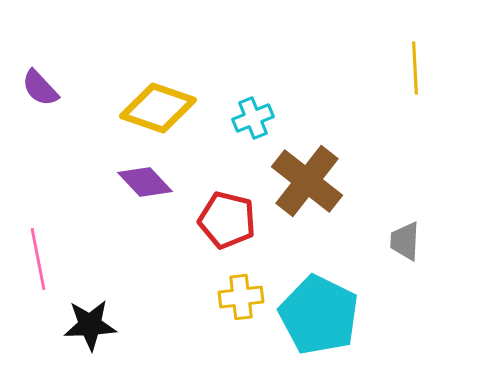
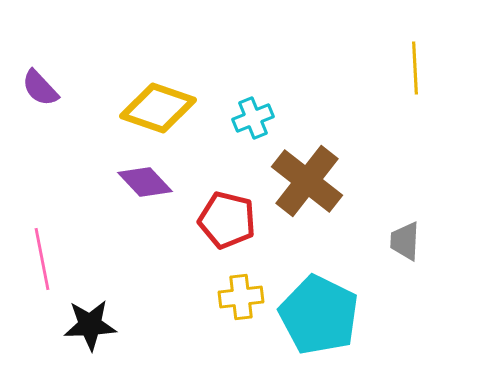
pink line: moved 4 px right
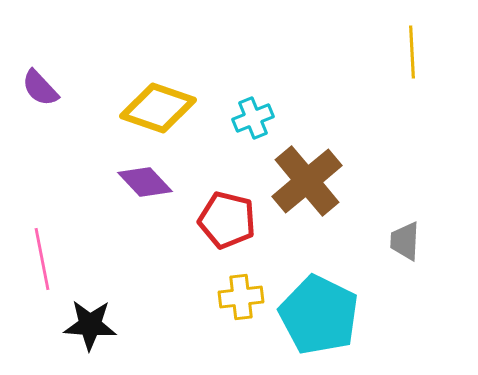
yellow line: moved 3 px left, 16 px up
brown cross: rotated 12 degrees clockwise
black star: rotated 6 degrees clockwise
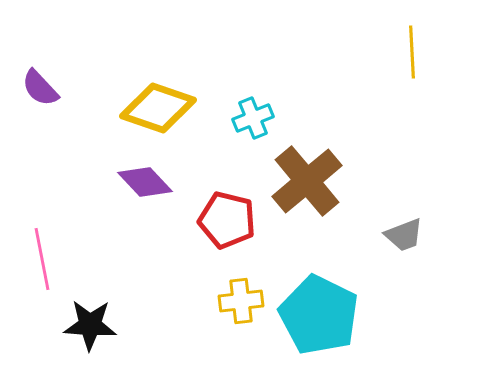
gray trapezoid: moved 1 px left, 6 px up; rotated 114 degrees counterclockwise
yellow cross: moved 4 px down
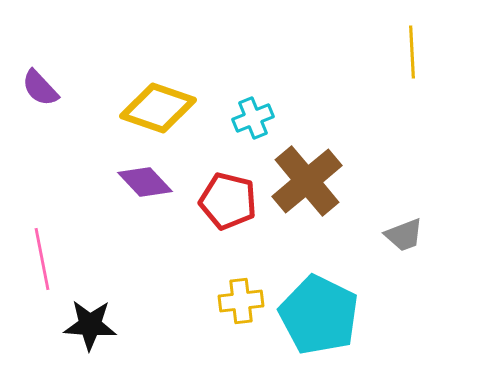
red pentagon: moved 1 px right, 19 px up
